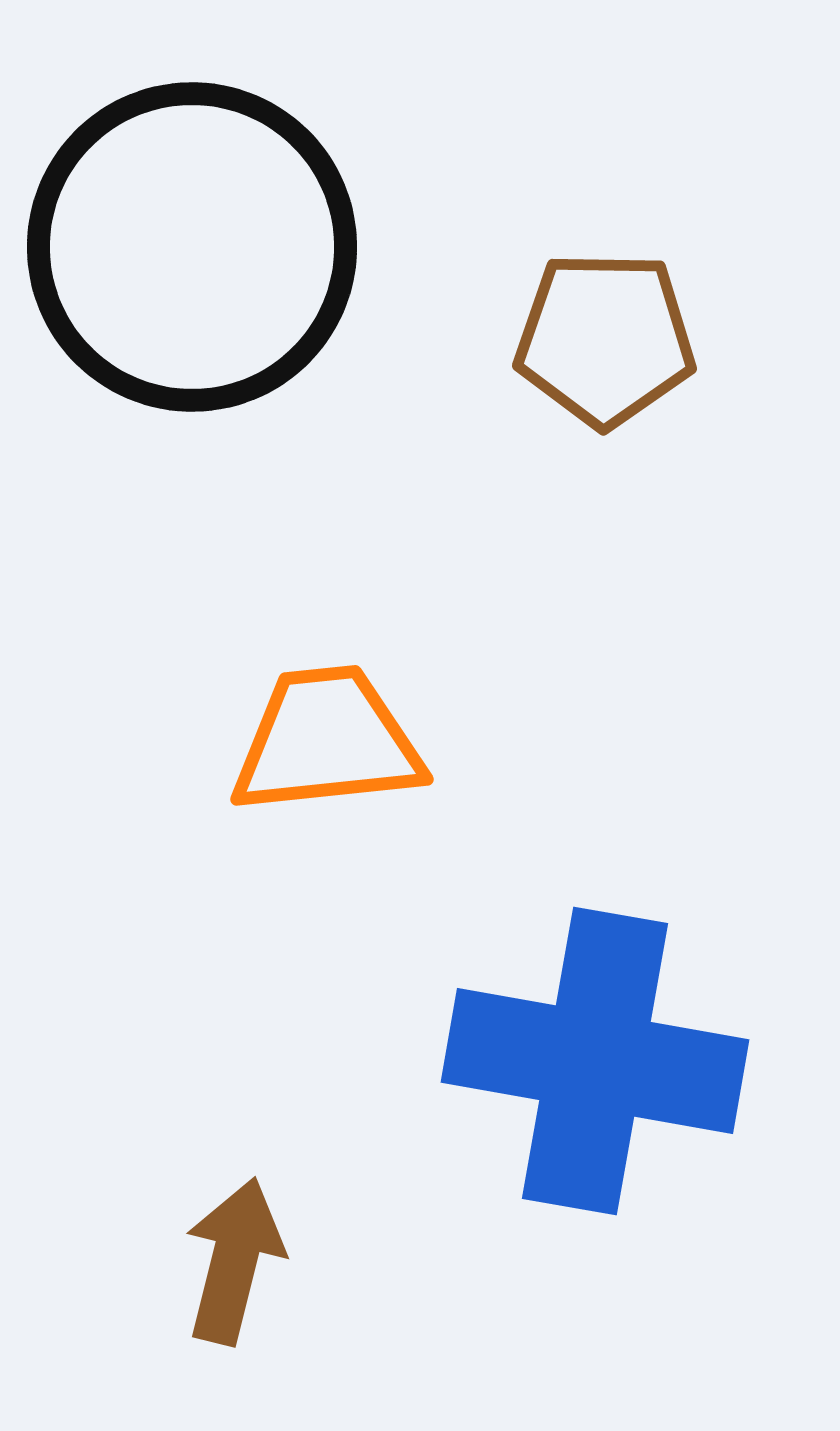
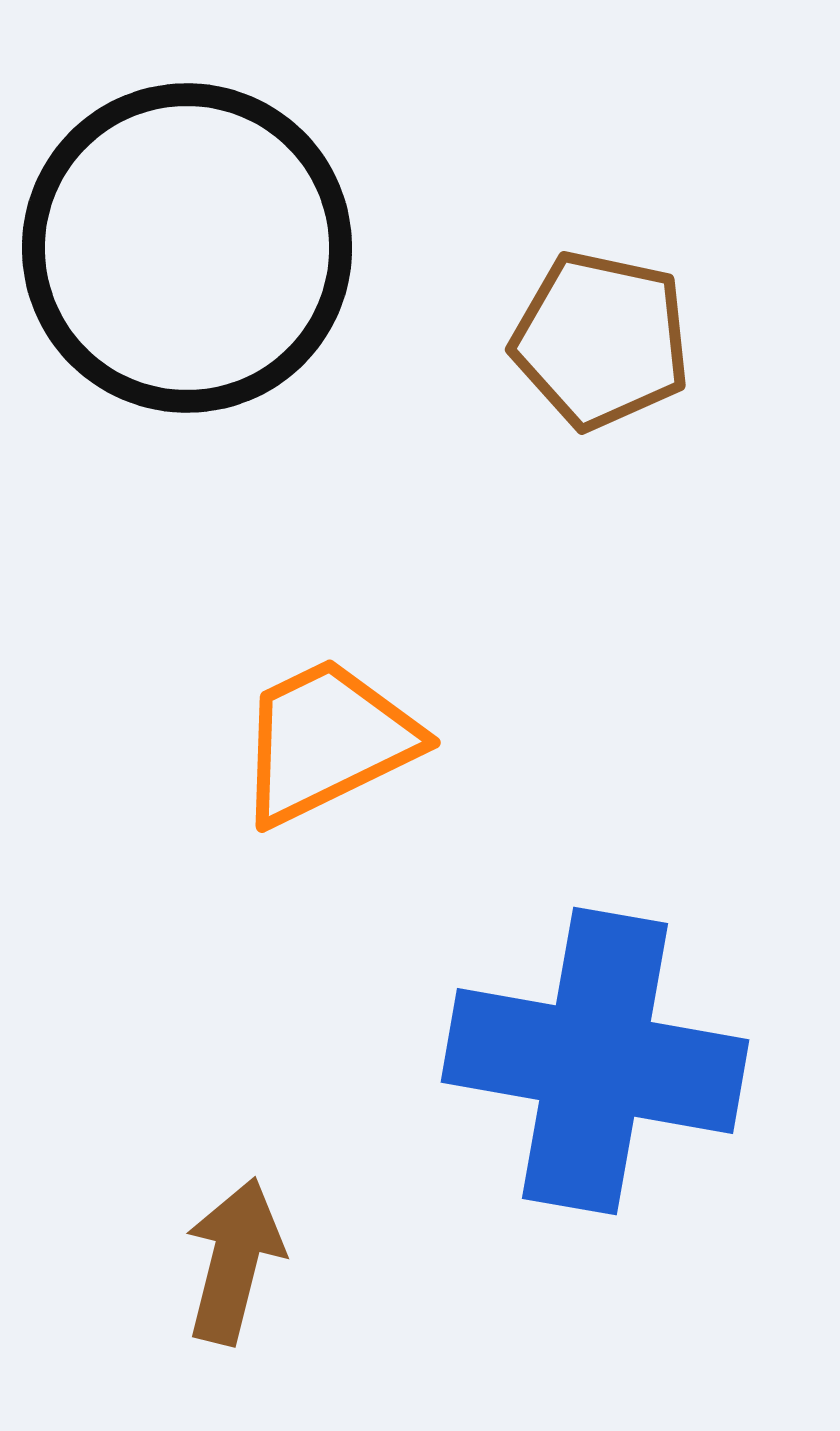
black circle: moved 5 px left, 1 px down
brown pentagon: moved 4 px left, 1 px down; rotated 11 degrees clockwise
orange trapezoid: rotated 20 degrees counterclockwise
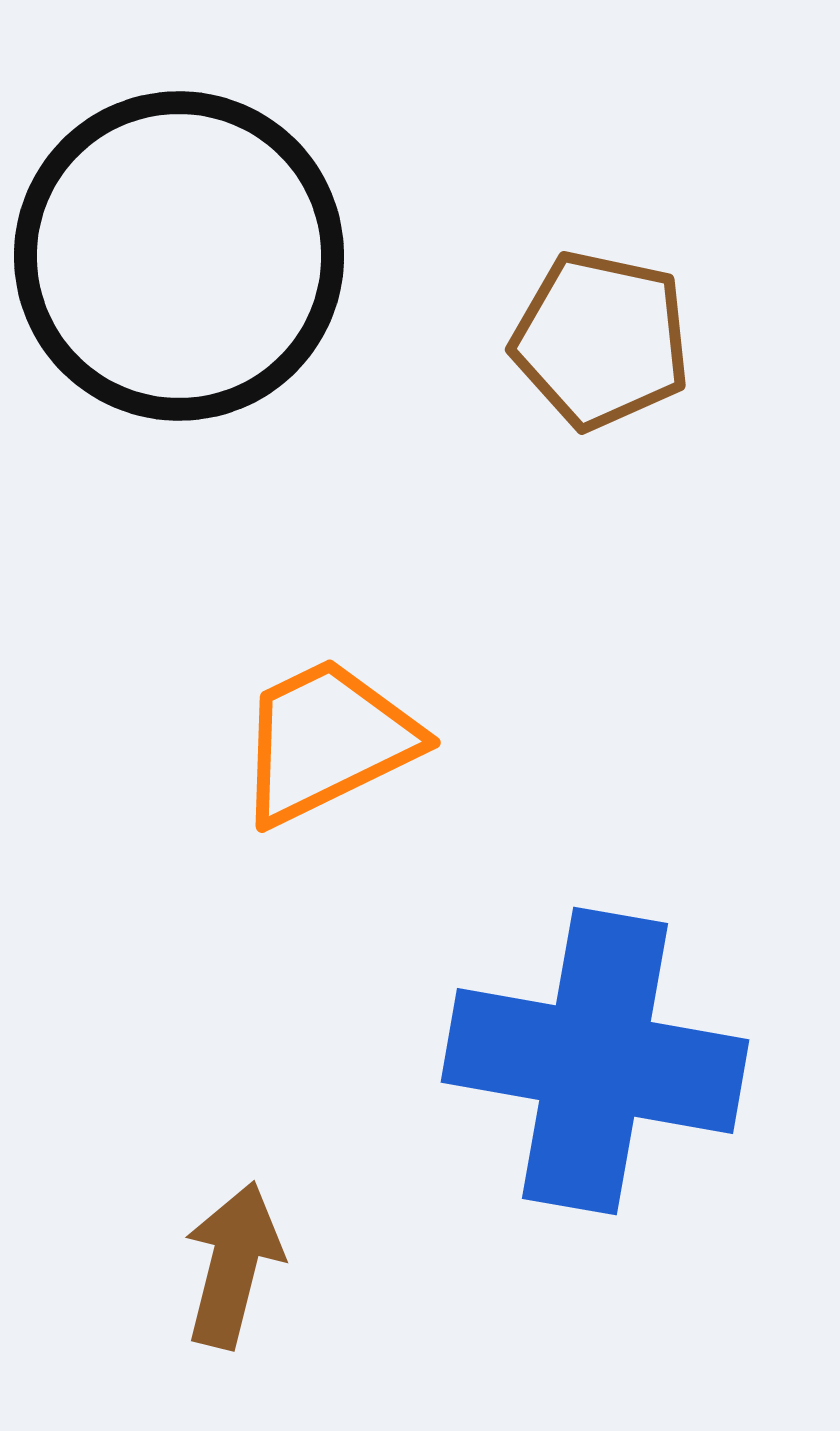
black circle: moved 8 px left, 8 px down
brown arrow: moved 1 px left, 4 px down
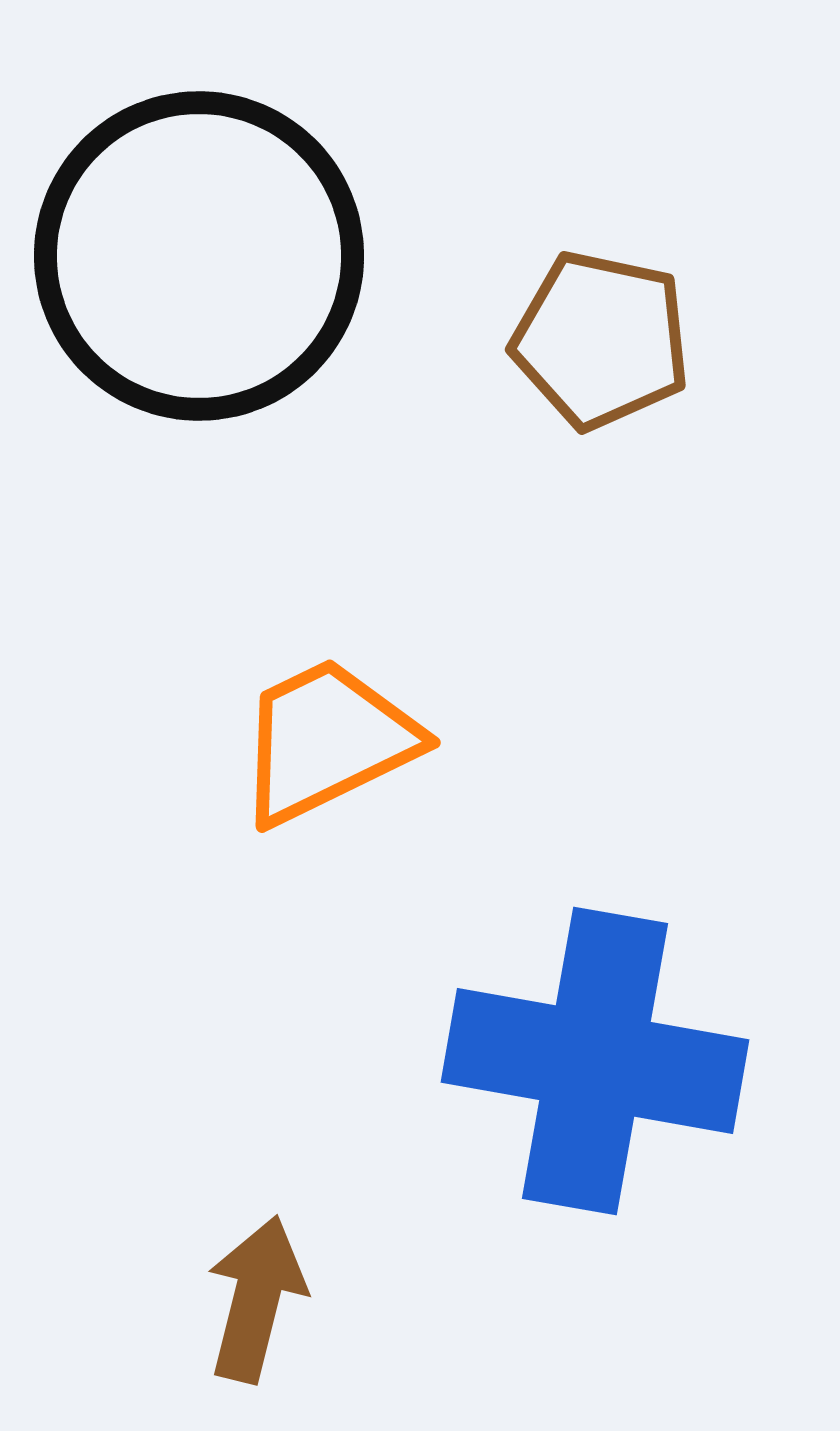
black circle: moved 20 px right
brown arrow: moved 23 px right, 34 px down
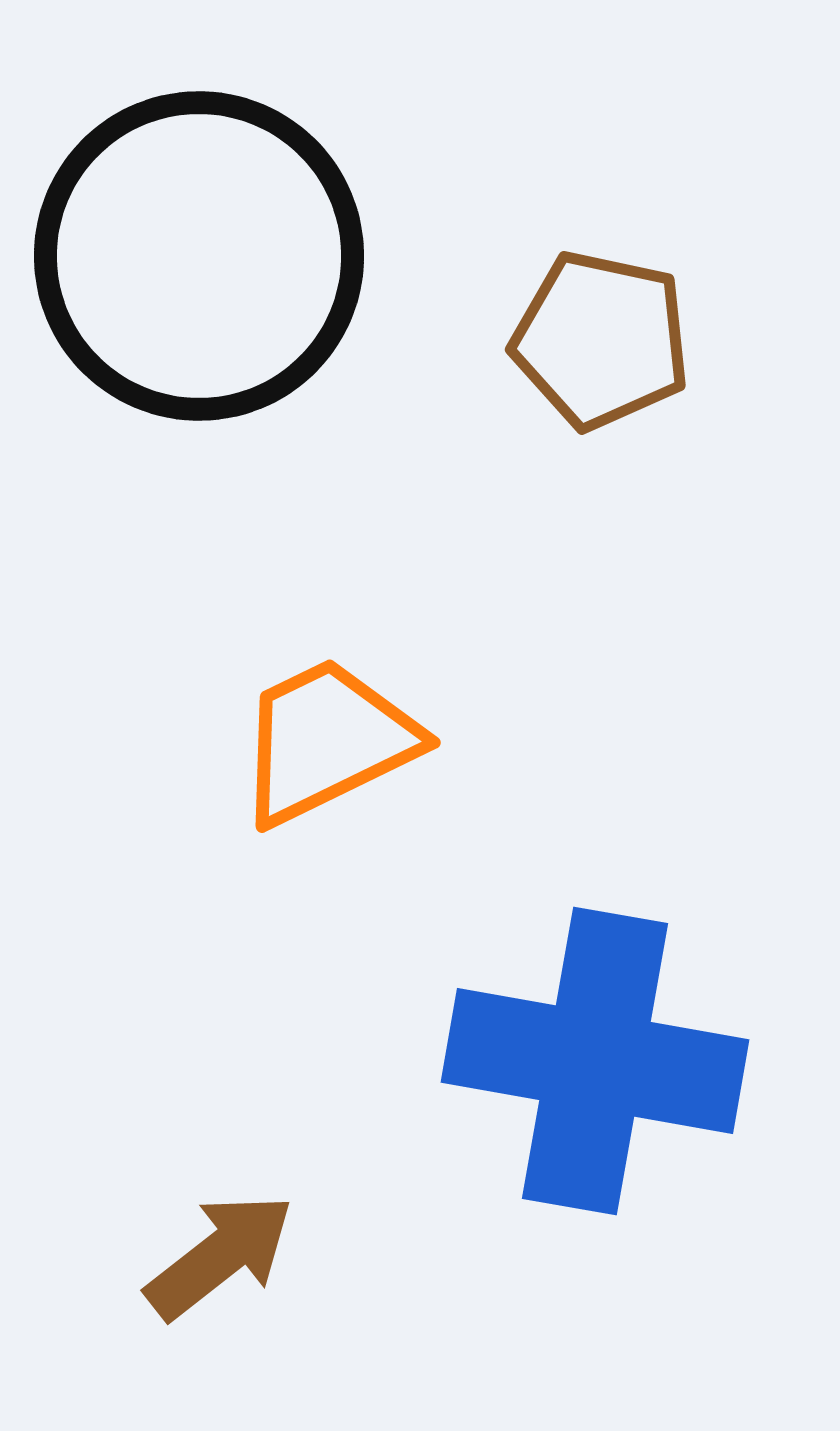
brown arrow: moved 36 px left, 43 px up; rotated 38 degrees clockwise
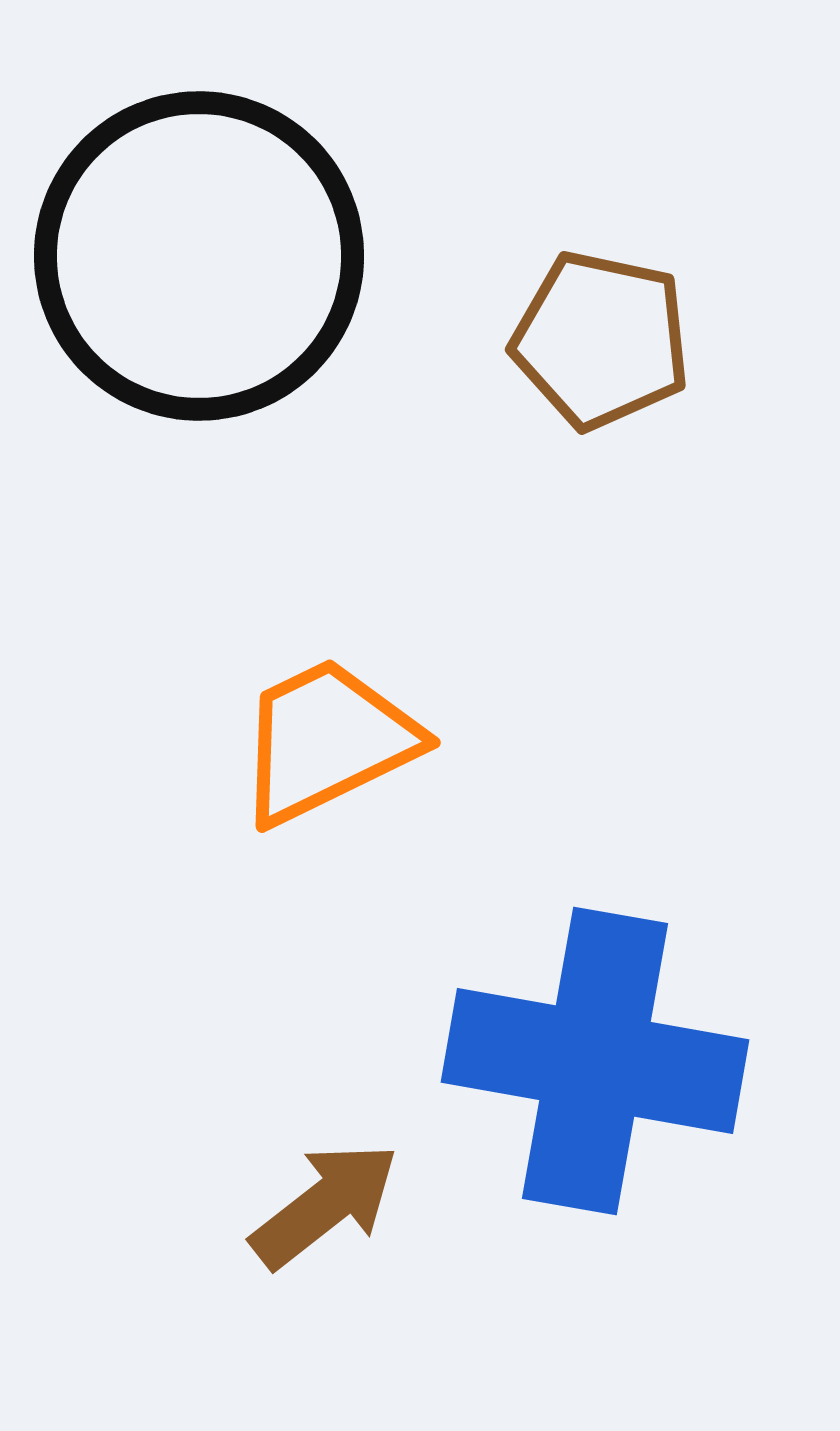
brown arrow: moved 105 px right, 51 px up
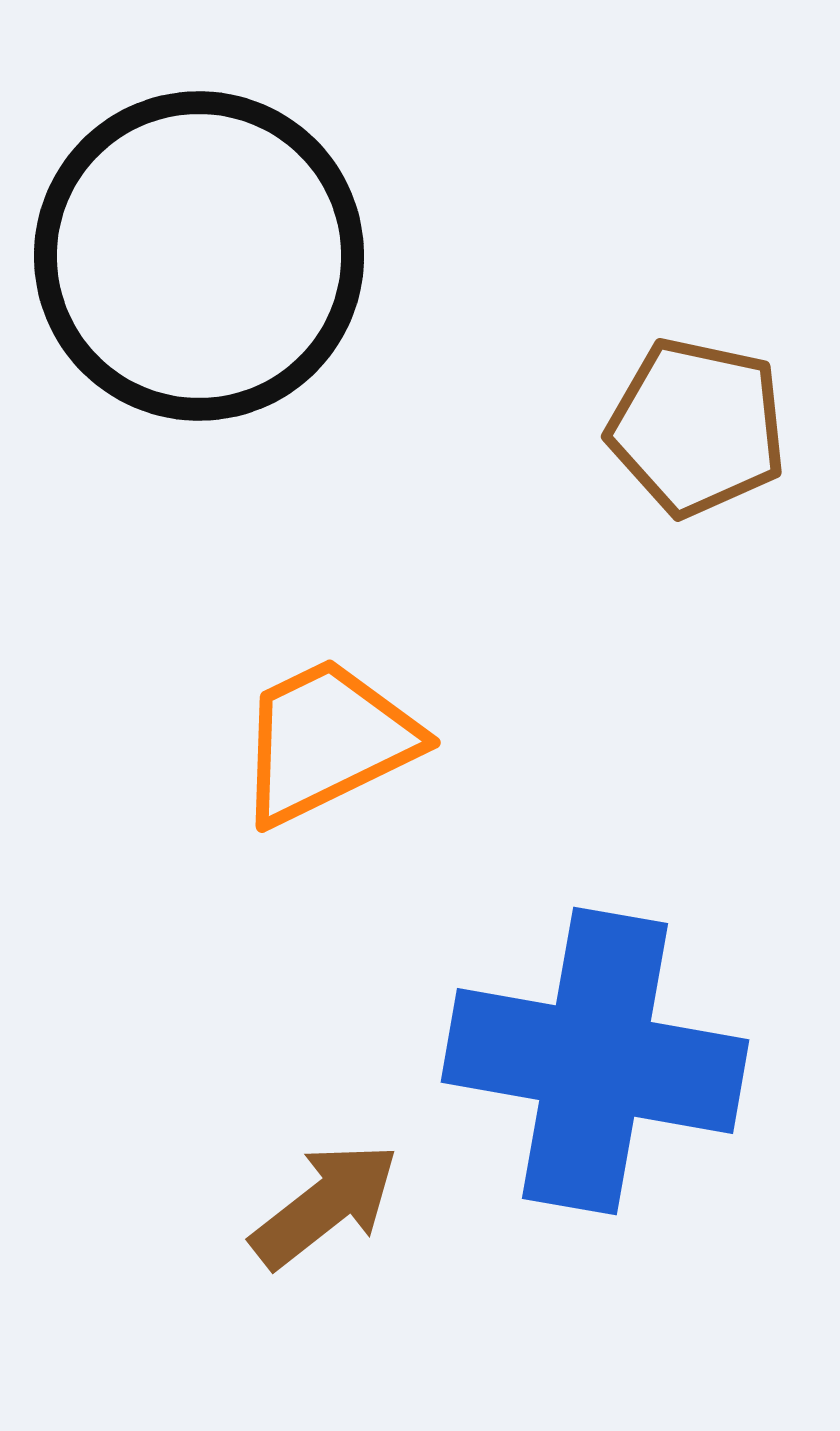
brown pentagon: moved 96 px right, 87 px down
